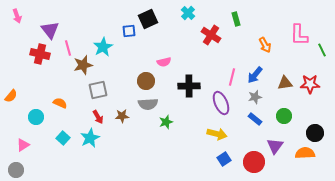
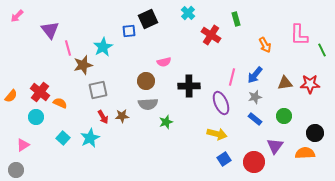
pink arrow at (17, 16): rotated 64 degrees clockwise
red cross at (40, 54): moved 38 px down; rotated 24 degrees clockwise
red arrow at (98, 117): moved 5 px right
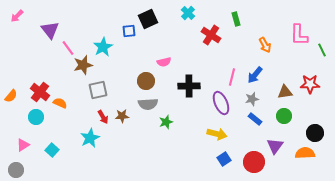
pink line at (68, 48): rotated 21 degrees counterclockwise
brown triangle at (285, 83): moved 9 px down
gray star at (255, 97): moved 3 px left, 2 px down
cyan square at (63, 138): moved 11 px left, 12 px down
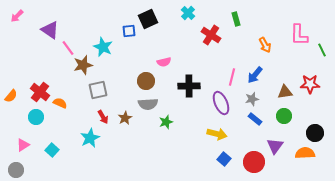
purple triangle at (50, 30): rotated 18 degrees counterclockwise
cyan star at (103, 47): rotated 18 degrees counterclockwise
brown star at (122, 116): moved 3 px right, 2 px down; rotated 24 degrees counterclockwise
blue square at (224, 159): rotated 16 degrees counterclockwise
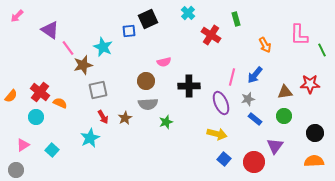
gray star at (252, 99): moved 4 px left
orange semicircle at (305, 153): moved 9 px right, 8 px down
